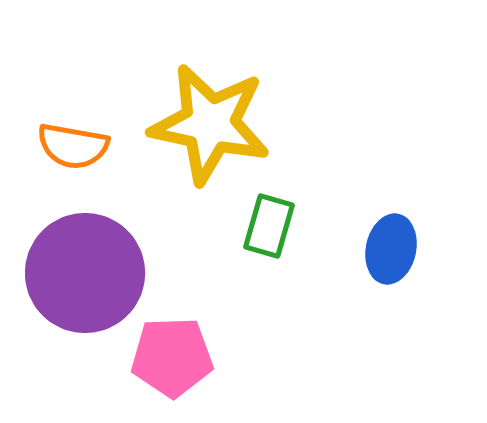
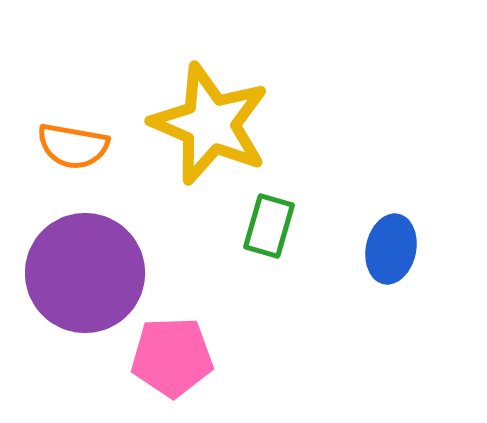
yellow star: rotated 11 degrees clockwise
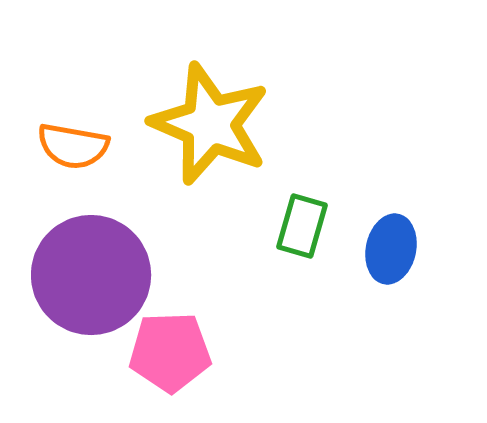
green rectangle: moved 33 px right
purple circle: moved 6 px right, 2 px down
pink pentagon: moved 2 px left, 5 px up
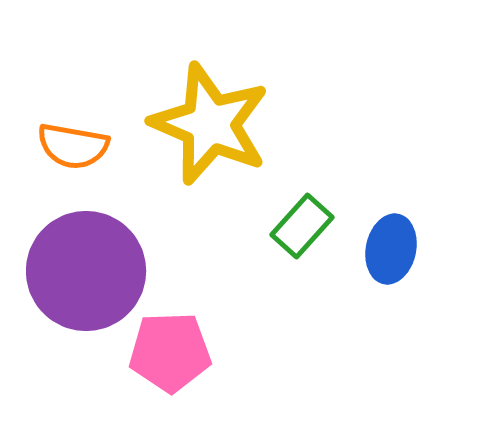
green rectangle: rotated 26 degrees clockwise
purple circle: moved 5 px left, 4 px up
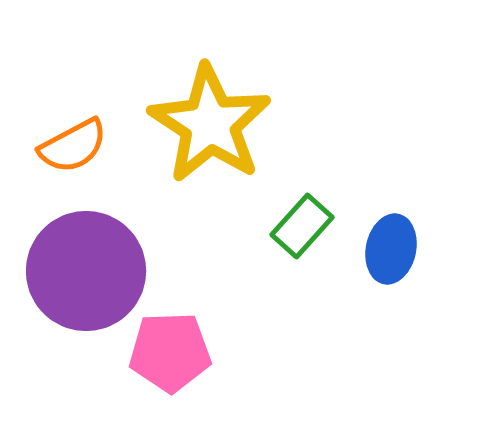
yellow star: rotated 10 degrees clockwise
orange semicircle: rotated 38 degrees counterclockwise
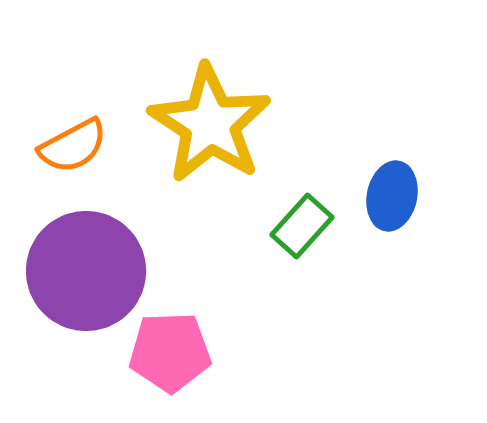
blue ellipse: moved 1 px right, 53 px up
